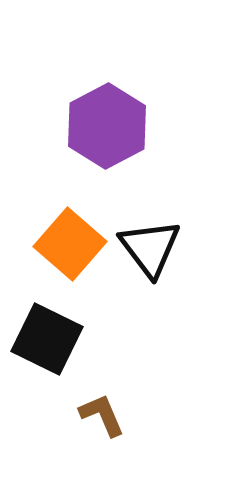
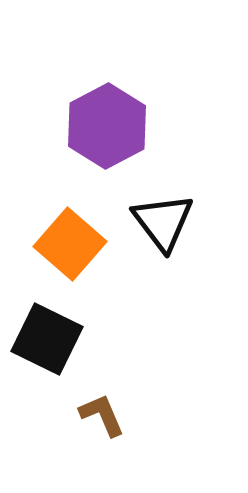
black triangle: moved 13 px right, 26 px up
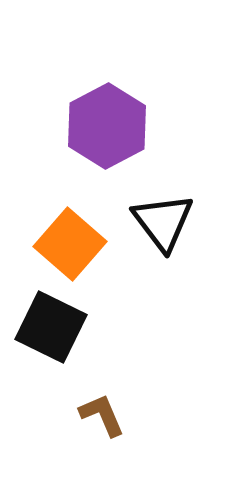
black square: moved 4 px right, 12 px up
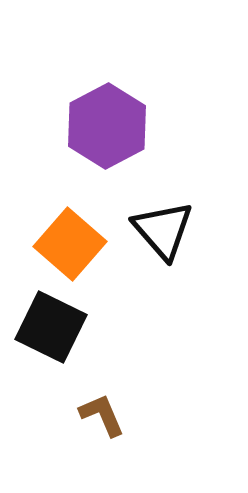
black triangle: moved 8 px down; rotated 4 degrees counterclockwise
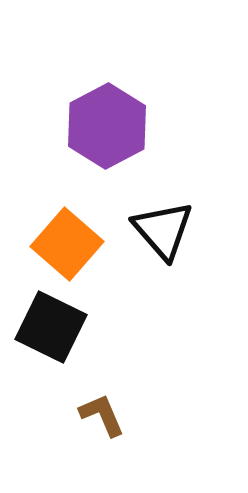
orange square: moved 3 px left
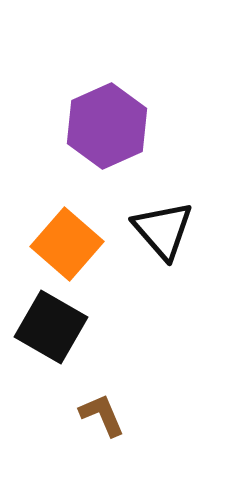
purple hexagon: rotated 4 degrees clockwise
black square: rotated 4 degrees clockwise
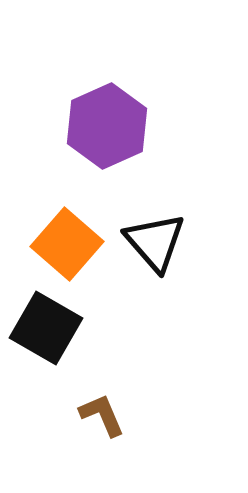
black triangle: moved 8 px left, 12 px down
black square: moved 5 px left, 1 px down
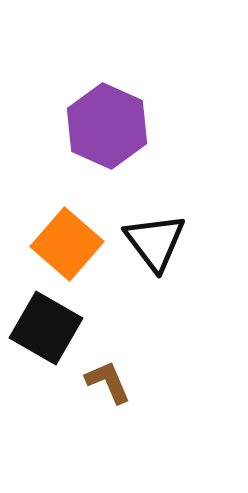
purple hexagon: rotated 12 degrees counterclockwise
black triangle: rotated 4 degrees clockwise
brown L-shape: moved 6 px right, 33 px up
